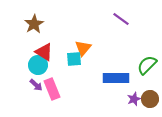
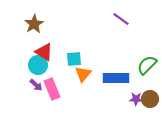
orange triangle: moved 26 px down
purple star: moved 2 px right; rotated 24 degrees clockwise
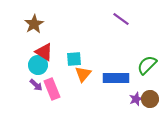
purple star: rotated 24 degrees counterclockwise
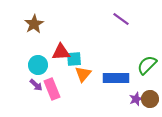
red triangle: moved 17 px right; rotated 36 degrees counterclockwise
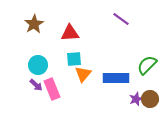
red triangle: moved 9 px right, 19 px up
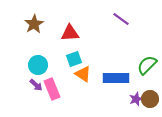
cyan square: rotated 14 degrees counterclockwise
orange triangle: rotated 36 degrees counterclockwise
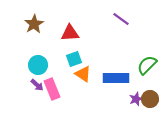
purple arrow: moved 1 px right
